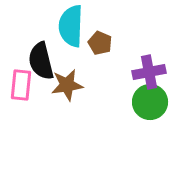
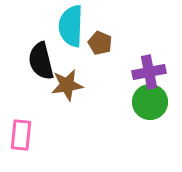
pink rectangle: moved 50 px down
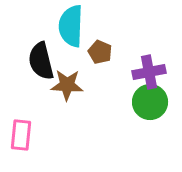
brown pentagon: moved 9 px down
brown star: rotated 12 degrees clockwise
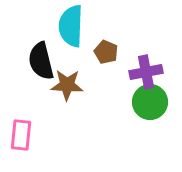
brown pentagon: moved 6 px right
purple cross: moved 3 px left
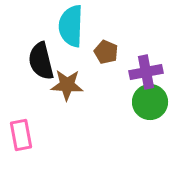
pink rectangle: rotated 16 degrees counterclockwise
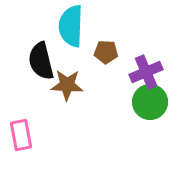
brown pentagon: rotated 20 degrees counterclockwise
purple cross: rotated 12 degrees counterclockwise
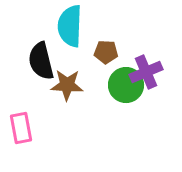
cyan semicircle: moved 1 px left
green circle: moved 24 px left, 17 px up
pink rectangle: moved 7 px up
